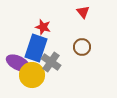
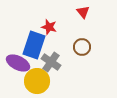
red star: moved 6 px right
blue rectangle: moved 2 px left, 3 px up
yellow circle: moved 5 px right, 6 px down
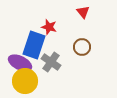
purple ellipse: moved 2 px right
yellow circle: moved 12 px left
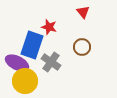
blue rectangle: moved 2 px left
purple ellipse: moved 3 px left
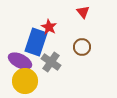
red star: rotated 14 degrees clockwise
blue rectangle: moved 4 px right, 3 px up
purple ellipse: moved 3 px right, 2 px up
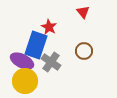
blue rectangle: moved 3 px down
brown circle: moved 2 px right, 4 px down
purple ellipse: moved 2 px right
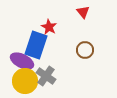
brown circle: moved 1 px right, 1 px up
gray cross: moved 5 px left, 14 px down
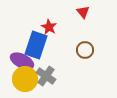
yellow circle: moved 2 px up
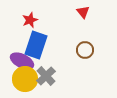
red star: moved 19 px left, 7 px up; rotated 21 degrees clockwise
gray cross: rotated 12 degrees clockwise
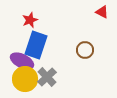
red triangle: moved 19 px right; rotated 24 degrees counterclockwise
gray cross: moved 1 px right, 1 px down
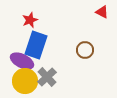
yellow circle: moved 2 px down
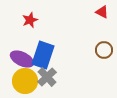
blue rectangle: moved 7 px right, 10 px down
brown circle: moved 19 px right
purple ellipse: moved 2 px up
